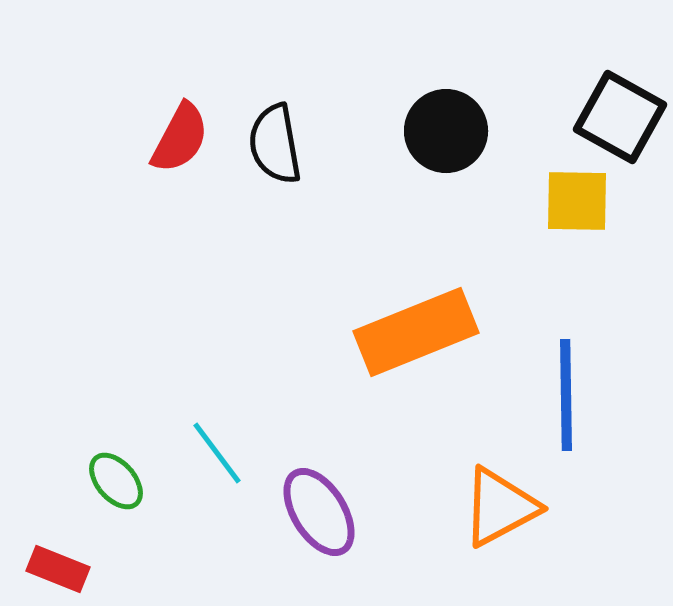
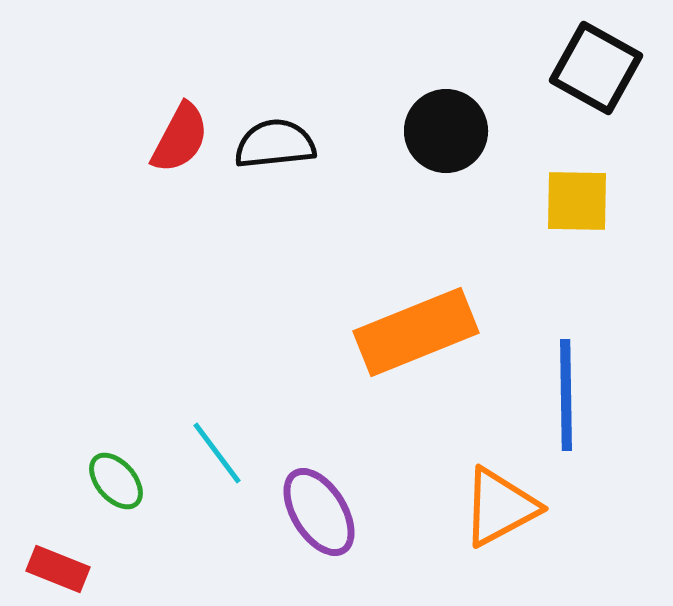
black square: moved 24 px left, 49 px up
black semicircle: rotated 94 degrees clockwise
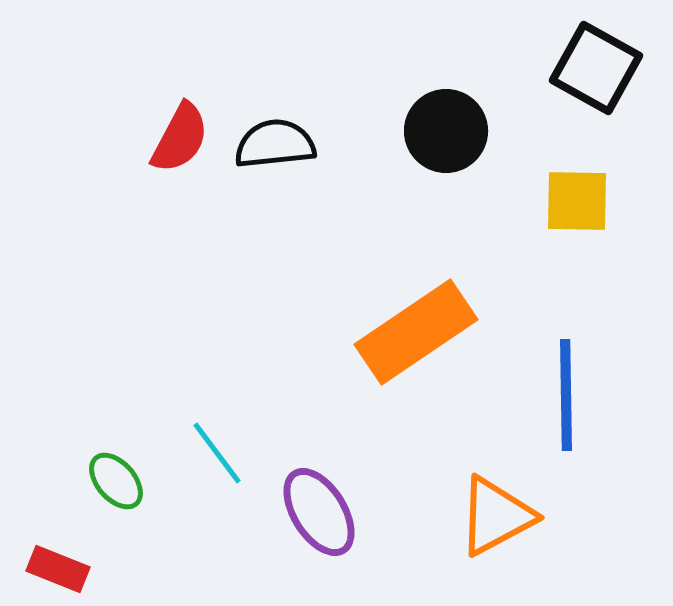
orange rectangle: rotated 12 degrees counterclockwise
orange triangle: moved 4 px left, 9 px down
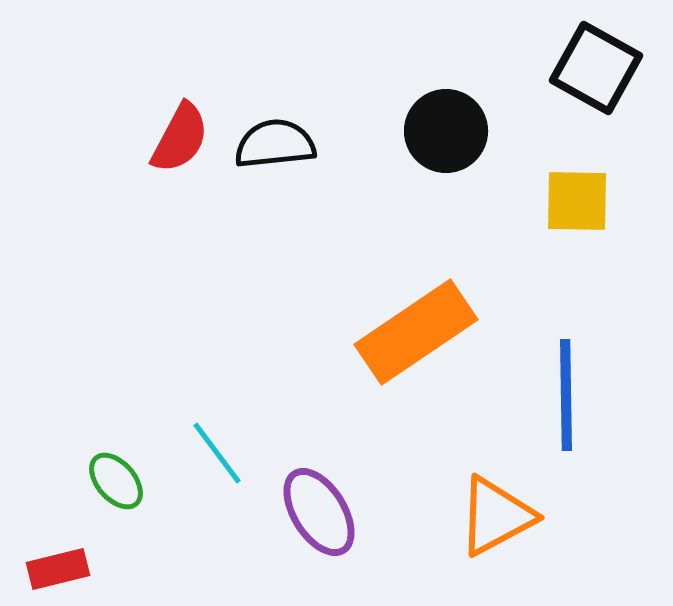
red rectangle: rotated 36 degrees counterclockwise
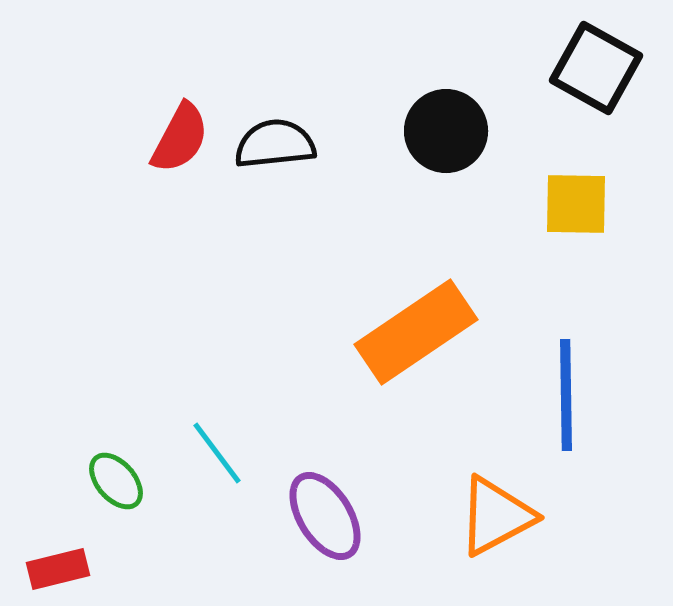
yellow square: moved 1 px left, 3 px down
purple ellipse: moved 6 px right, 4 px down
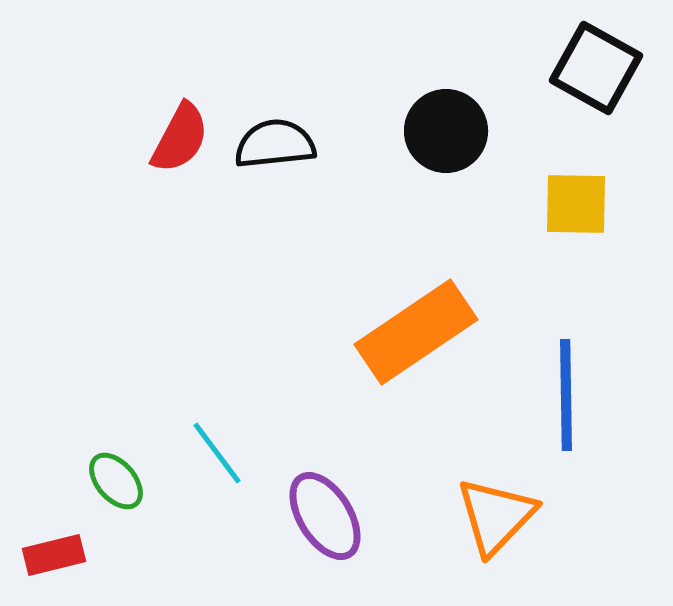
orange triangle: rotated 18 degrees counterclockwise
red rectangle: moved 4 px left, 14 px up
